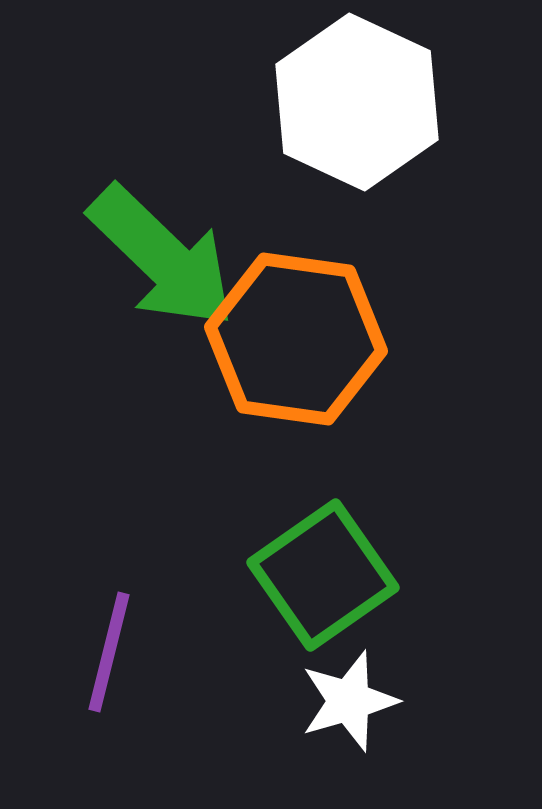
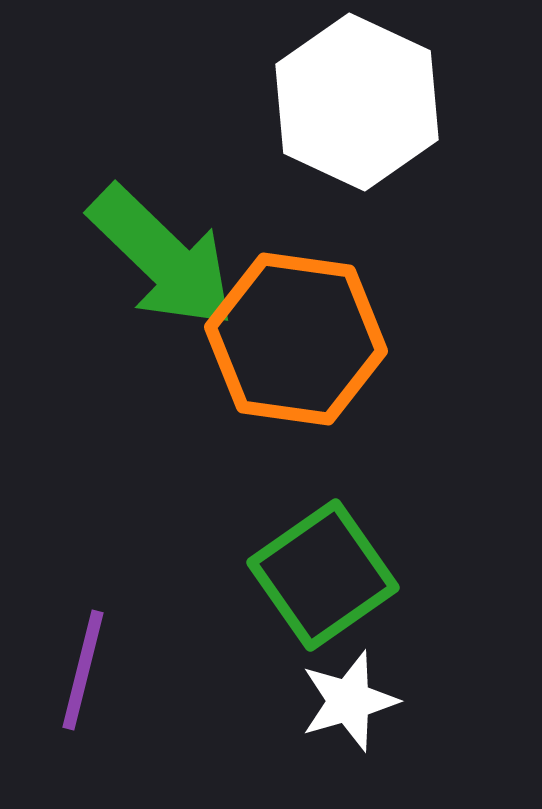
purple line: moved 26 px left, 18 px down
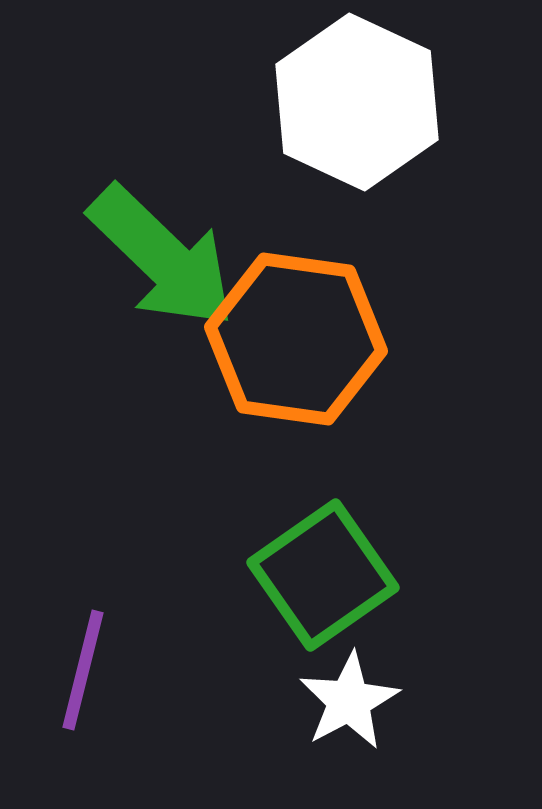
white star: rotated 12 degrees counterclockwise
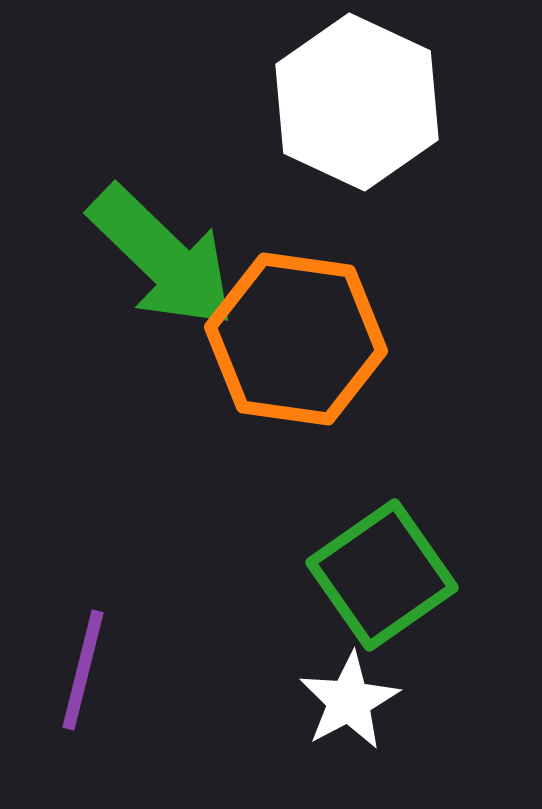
green square: moved 59 px right
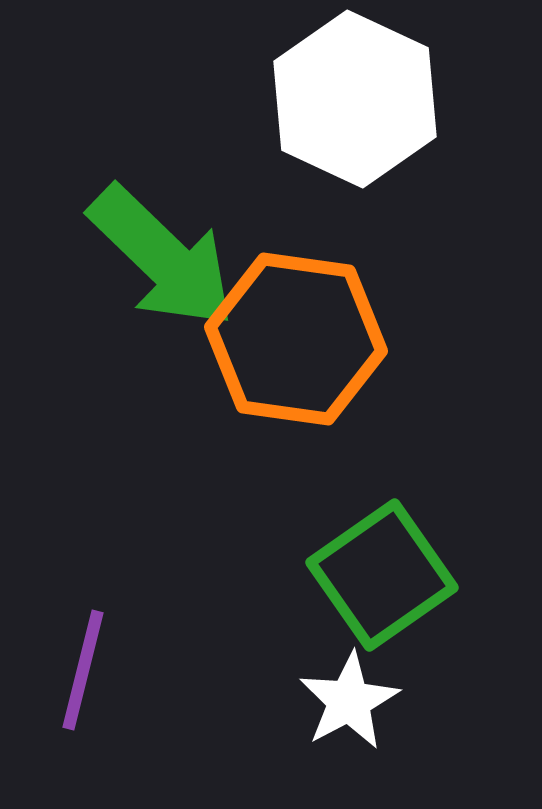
white hexagon: moved 2 px left, 3 px up
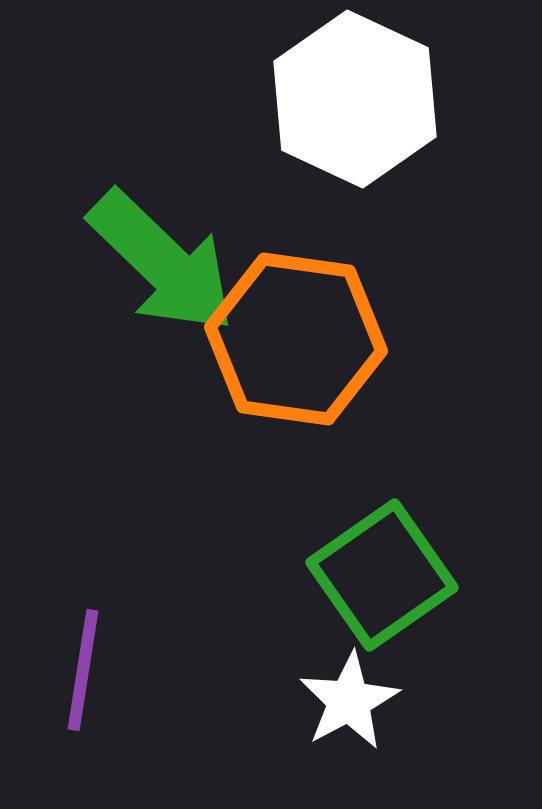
green arrow: moved 5 px down
purple line: rotated 5 degrees counterclockwise
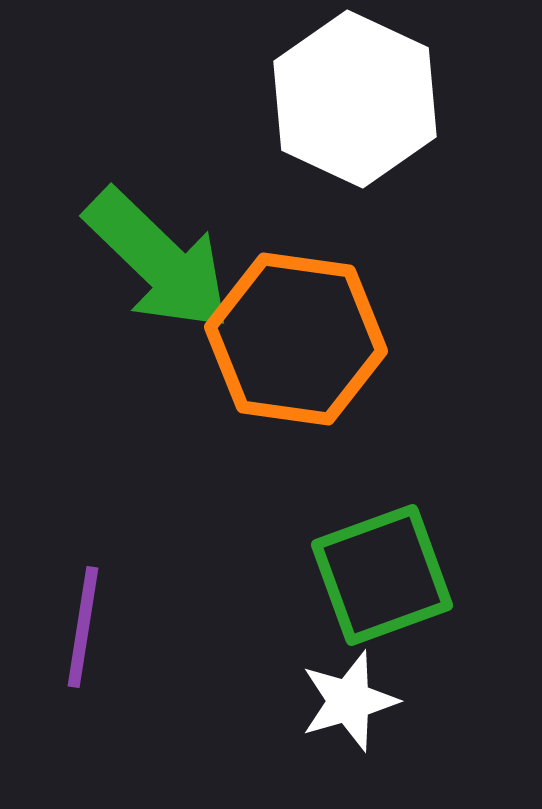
green arrow: moved 4 px left, 2 px up
green square: rotated 15 degrees clockwise
purple line: moved 43 px up
white star: rotated 12 degrees clockwise
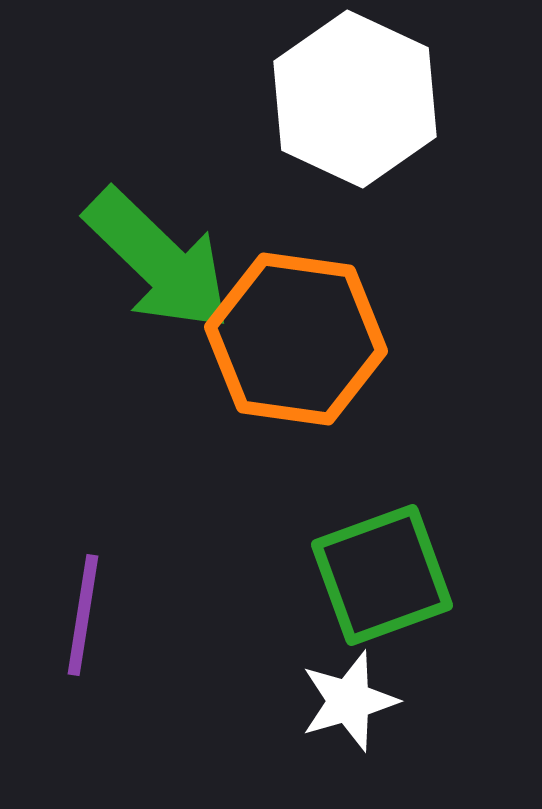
purple line: moved 12 px up
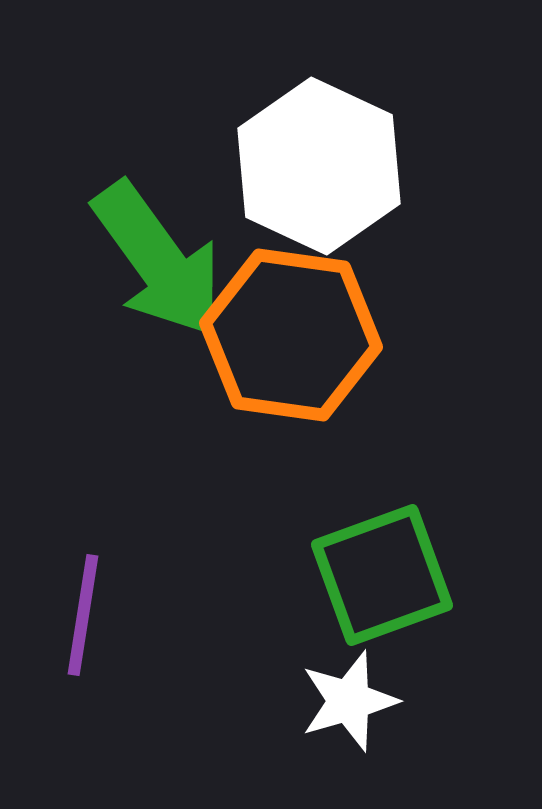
white hexagon: moved 36 px left, 67 px down
green arrow: rotated 10 degrees clockwise
orange hexagon: moved 5 px left, 4 px up
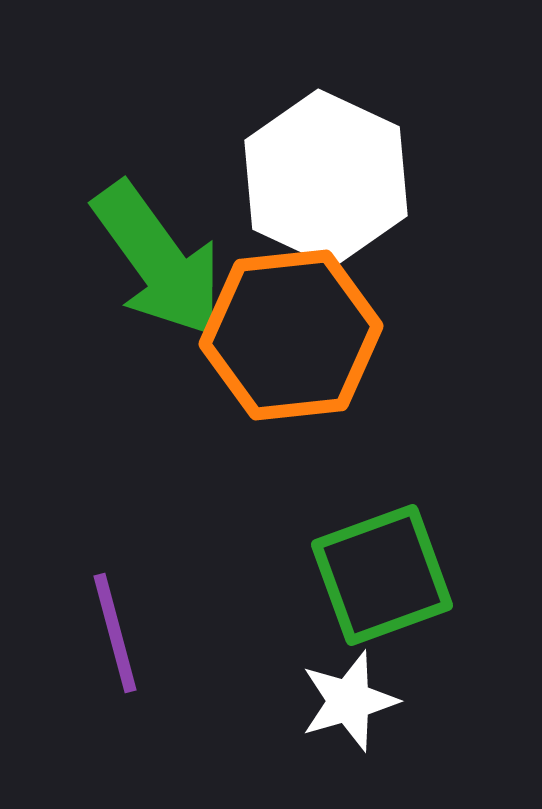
white hexagon: moved 7 px right, 12 px down
orange hexagon: rotated 14 degrees counterclockwise
purple line: moved 32 px right, 18 px down; rotated 24 degrees counterclockwise
